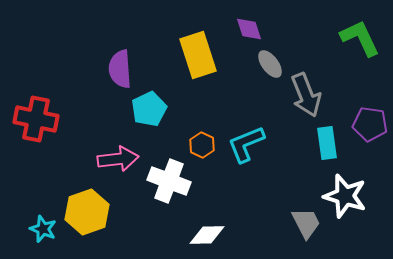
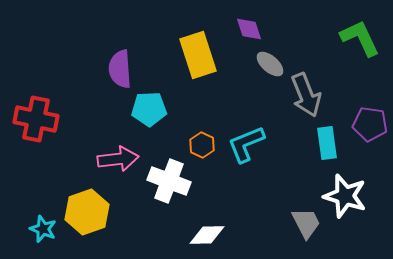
gray ellipse: rotated 12 degrees counterclockwise
cyan pentagon: rotated 24 degrees clockwise
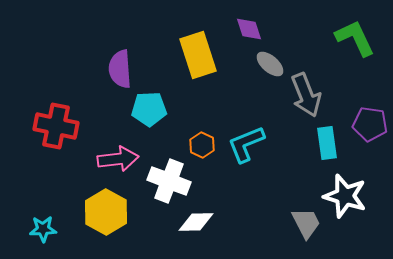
green L-shape: moved 5 px left
red cross: moved 20 px right, 7 px down
yellow hexagon: moved 19 px right; rotated 12 degrees counterclockwise
cyan star: rotated 24 degrees counterclockwise
white diamond: moved 11 px left, 13 px up
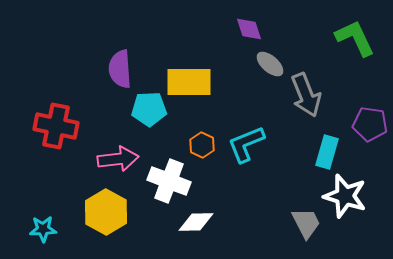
yellow rectangle: moved 9 px left, 27 px down; rotated 72 degrees counterclockwise
cyan rectangle: moved 9 px down; rotated 24 degrees clockwise
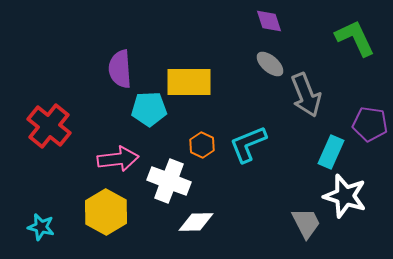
purple diamond: moved 20 px right, 8 px up
red cross: moved 7 px left; rotated 27 degrees clockwise
cyan L-shape: moved 2 px right
cyan rectangle: moved 4 px right; rotated 8 degrees clockwise
cyan star: moved 2 px left, 2 px up; rotated 16 degrees clockwise
